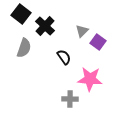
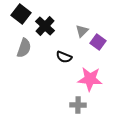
black semicircle: rotated 147 degrees clockwise
gray cross: moved 8 px right, 6 px down
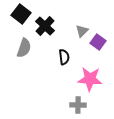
black semicircle: rotated 119 degrees counterclockwise
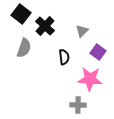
purple square: moved 10 px down
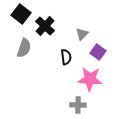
gray triangle: moved 3 px down
black semicircle: moved 2 px right
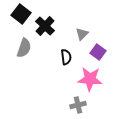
gray cross: rotated 14 degrees counterclockwise
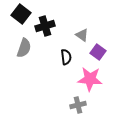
black cross: rotated 30 degrees clockwise
gray triangle: moved 1 px down; rotated 40 degrees counterclockwise
